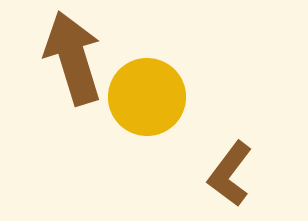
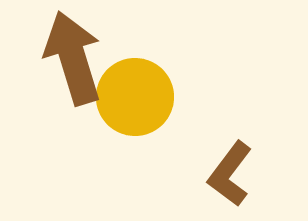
yellow circle: moved 12 px left
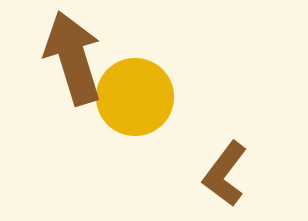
brown L-shape: moved 5 px left
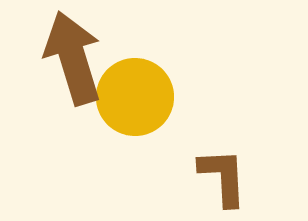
brown L-shape: moved 2 px left, 3 px down; rotated 140 degrees clockwise
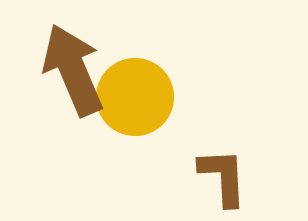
brown arrow: moved 12 px down; rotated 6 degrees counterclockwise
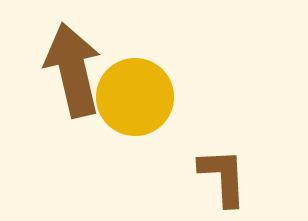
brown arrow: rotated 10 degrees clockwise
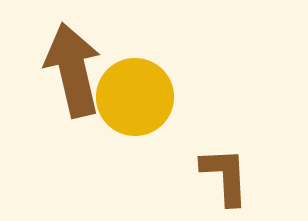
brown L-shape: moved 2 px right, 1 px up
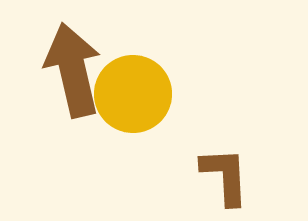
yellow circle: moved 2 px left, 3 px up
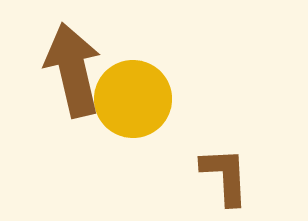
yellow circle: moved 5 px down
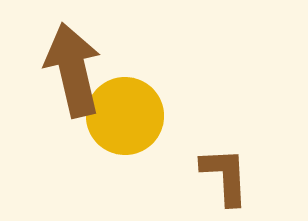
yellow circle: moved 8 px left, 17 px down
